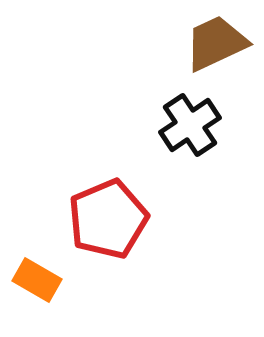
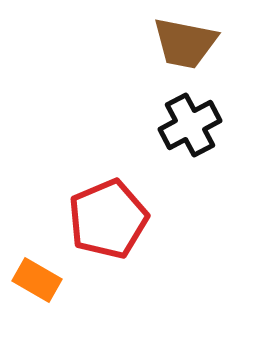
brown trapezoid: moved 31 px left; rotated 144 degrees counterclockwise
black cross: rotated 6 degrees clockwise
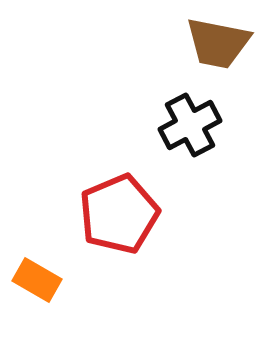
brown trapezoid: moved 33 px right
red pentagon: moved 11 px right, 5 px up
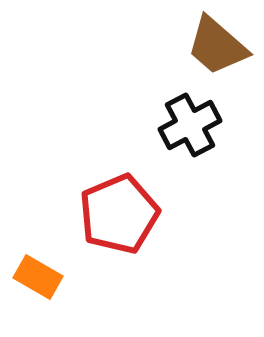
brown trapezoid: moved 1 px left, 3 px down; rotated 30 degrees clockwise
orange rectangle: moved 1 px right, 3 px up
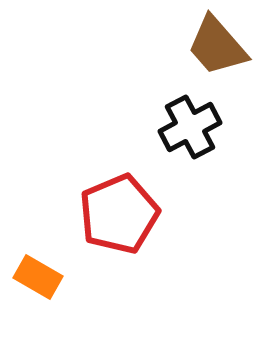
brown trapezoid: rotated 8 degrees clockwise
black cross: moved 2 px down
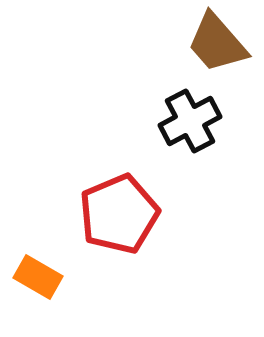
brown trapezoid: moved 3 px up
black cross: moved 6 px up
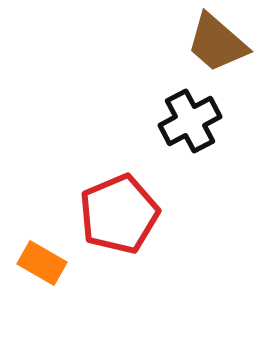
brown trapezoid: rotated 8 degrees counterclockwise
orange rectangle: moved 4 px right, 14 px up
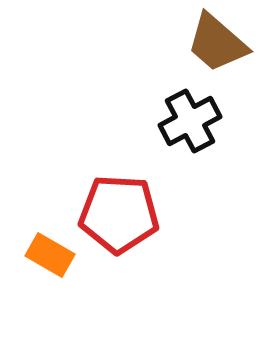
red pentagon: rotated 26 degrees clockwise
orange rectangle: moved 8 px right, 8 px up
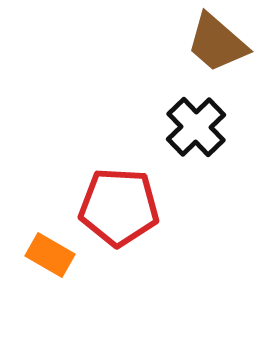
black cross: moved 6 px right, 6 px down; rotated 16 degrees counterclockwise
red pentagon: moved 7 px up
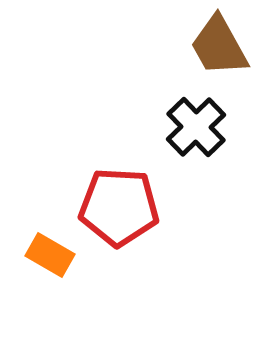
brown trapezoid: moved 2 px right, 3 px down; rotated 20 degrees clockwise
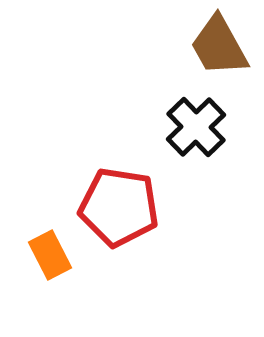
red pentagon: rotated 6 degrees clockwise
orange rectangle: rotated 33 degrees clockwise
